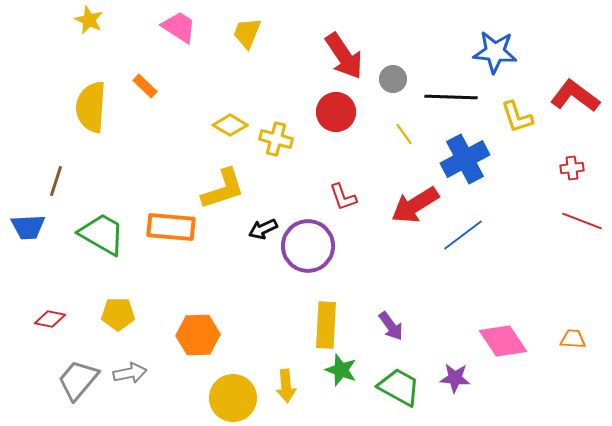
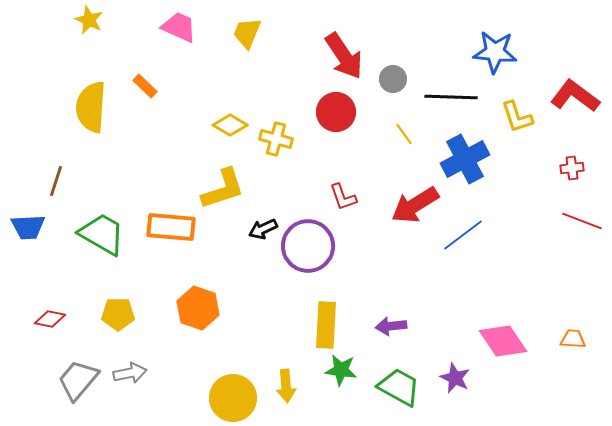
pink trapezoid at (179, 27): rotated 9 degrees counterclockwise
purple arrow at (391, 326): rotated 120 degrees clockwise
orange hexagon at (198, 335): moved 27 px up; rotated 21 degrees clockwise
green star at (341, 370): rotated 12 degrees counterclockwise
purple star at (455, 378): rotated 20 degrees clockwise
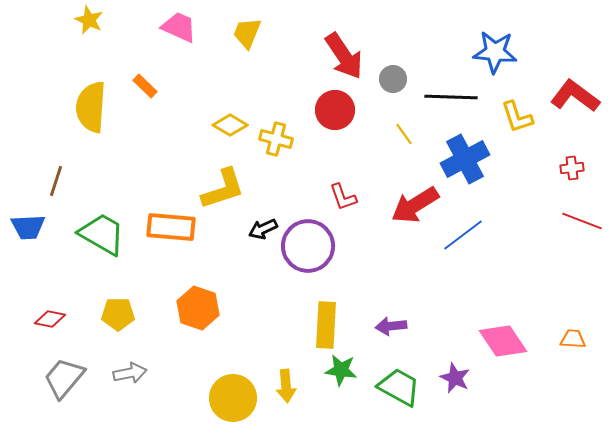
red circle at (336, 112): moved 1 px left, 2 px up
gray trapezoid at (78, 380): moved 14 px left, 2 px up
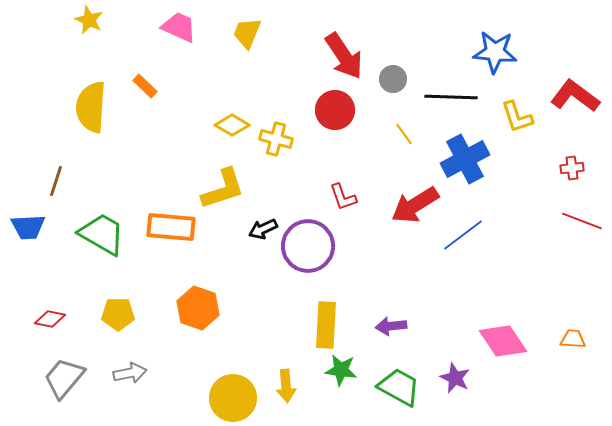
yellow diamond at (230, 125): moved 2 px right
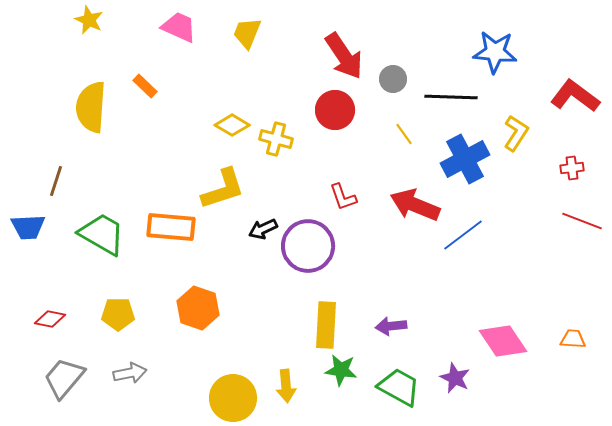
yellow L-shape at (517, 117): moved 1 px left, 16 px down; rotated 129 degrees counterclockwise
red arrow at (415, 205): rotated 54 degrees clockwise
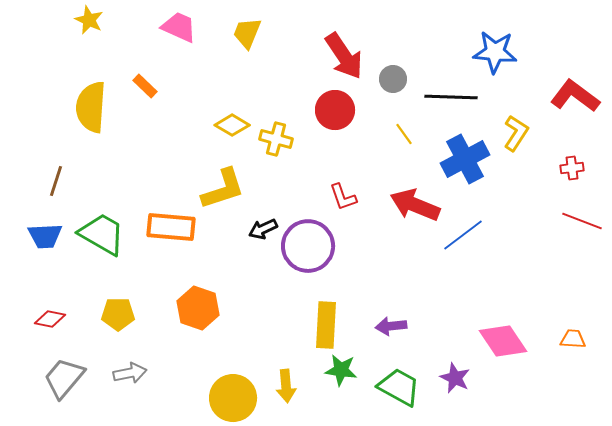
blue trapezoid at (28, 227): moved 17 px right, 9 px down
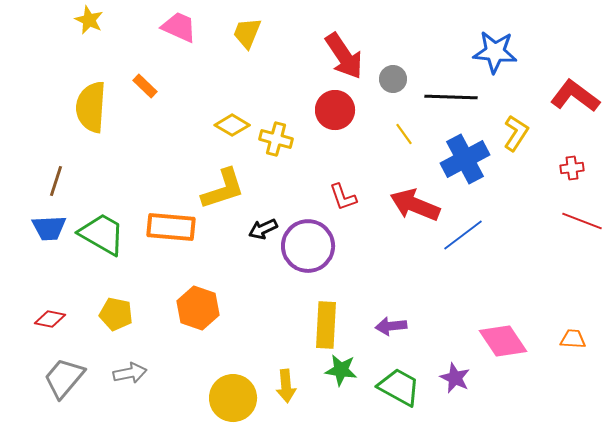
blue trapezoid at (45, 236): moved 4 px right, 8 px up
yellow pentagon at (118, 314): moved 2 px left; rotated 12 degrees clockwise
